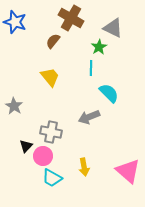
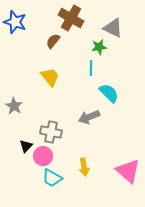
green star: rotated 21 degrees clockwise
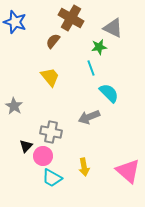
cyan line: rotated 21 degrees counterclockwise
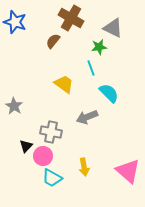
yellow trapezoid: moved 14 px right, 7 px down; rotated 15 degrees counterclockwise
gray arrow: moved 2 px left
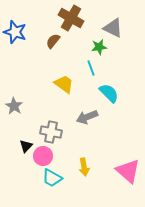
blue star: moved 10 px down
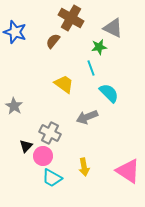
gray cross: moved 1 px left, 1 px down; rotated 15 degrees clockwise
pink triangle: rotated 8 degrees counterclockwise
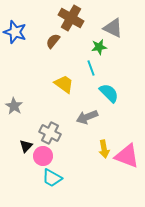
yellow arrow: moved 20 px right, 18 px up
pink triangle: moved 1 px left, 15 px up; rotated 12 degrees counterclockwise
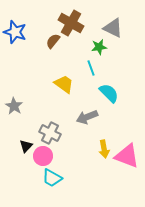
brown cross: moved 5 px down
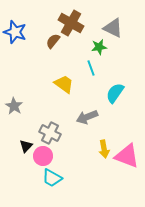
cyan semicircle: moved 6 px right; rotated 100 degrees counterclockwise
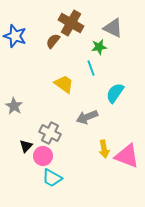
blue star: moved 4 px down
